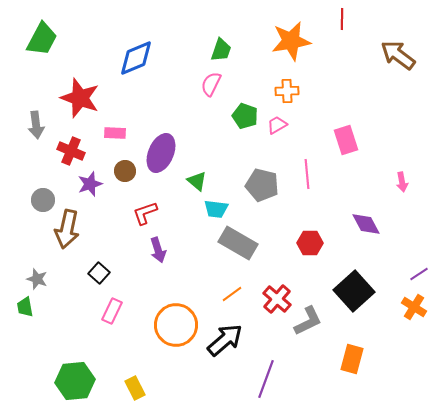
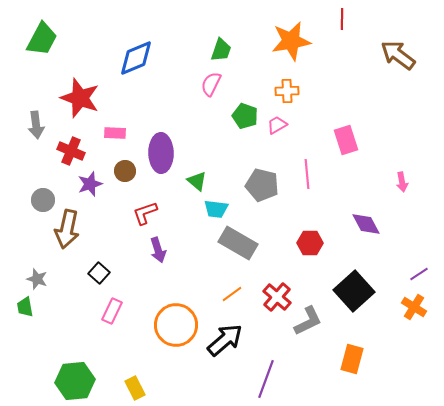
purple ellipse at (161, 153): rotated 24 degrees counterclockwise
red cross at (277, 299): moved 2 px up
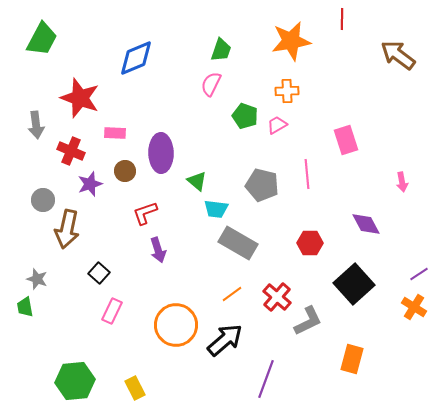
black square at (354, 291): moved 7 px up
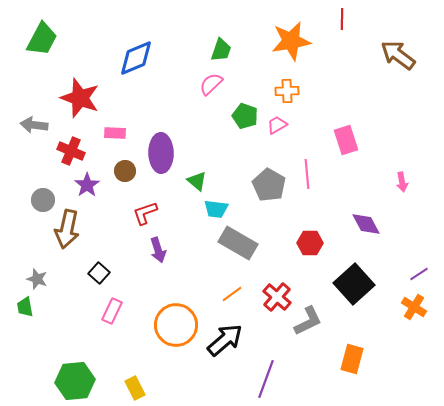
pink semicircle at (211, 84): rotated 20 degrees clockwise
gray arrow at (36, 125): moved 2 px left; rotated 104 degrees clockwise
purple star at (90, 184): moved 3 px left, 1 px down; rotated 15 degrees counterclockwise
gray pentagon at (262, 185): moved 7 px right; rotated 16 degrees clockwise
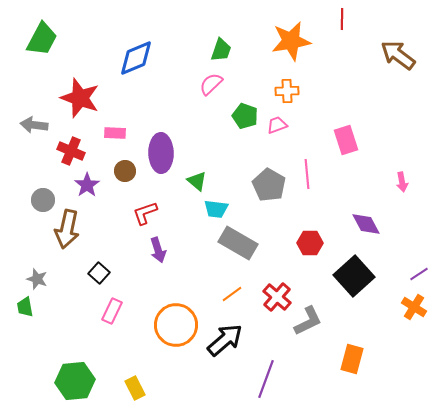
pink trapezoid at (277, 125): rotated 10 degrees clockwise
black square at (354, 284): moved 8 px up
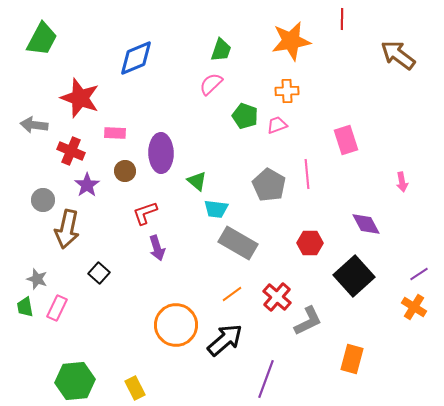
purple arrow at (158, 250): moved 1 px left, 2 px up
pink rectangle at (112, 311): moved 55 px left, 3 px up
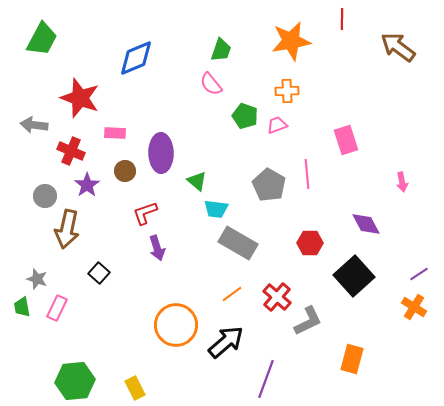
brown arrow at (398, 55): moved 8 px up
pink semicircle at (211, 84): rotated 85 degrees counterclockwise
gray circle at (43, 200): moved 2 px right, 4 px up
green trapezoid at (25, 307): moved 3 px left
black arrow at (225, 340): moved 1 px right, 2 px down
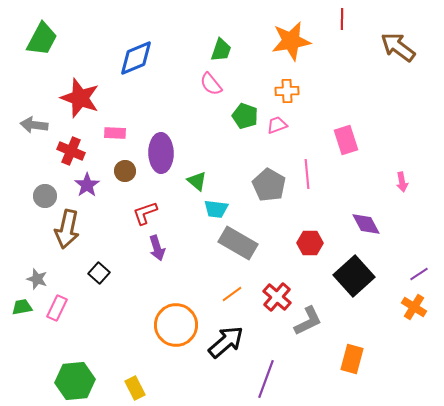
green trapezoid at (22, 307): rotated 90 degrees clockwise
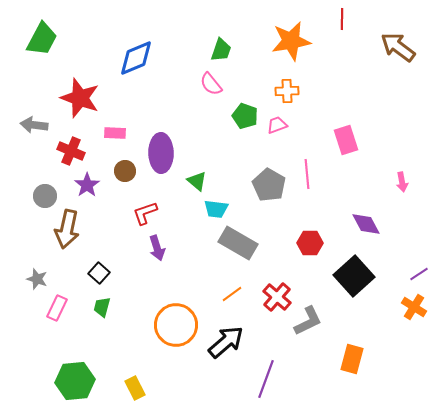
green trapezoid at (22, 307): moved 80 px right; rotated 65 degrees counterclockwise
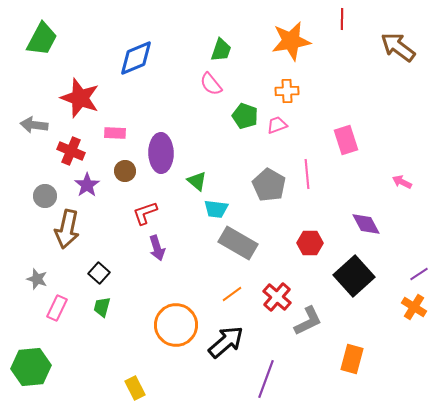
pink arrow at (402, 182): rotated 126 degrees clockwise
green hexagon at (75, 381): moved 44 px left, 14 px up
